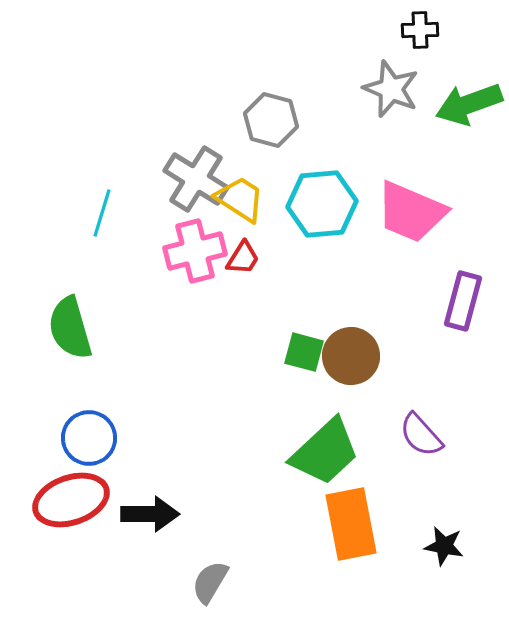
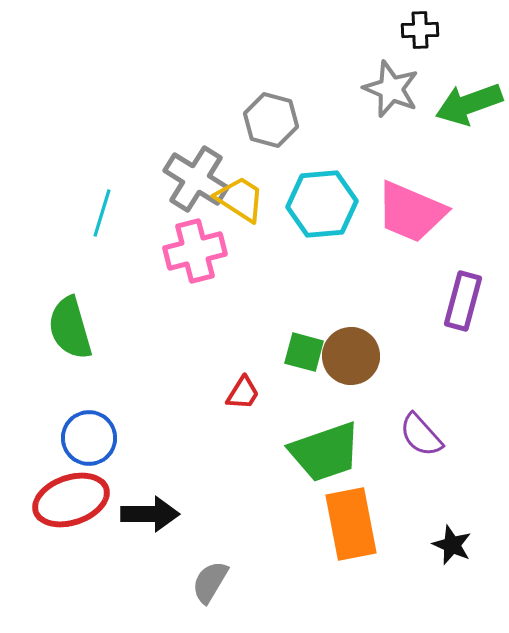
red trapezoid: moved 135 px down
green trapezoid: rotated 24 degrees clockwise
black star: moved 8 px right, 1 px up; rotated 12 degrees clockwise
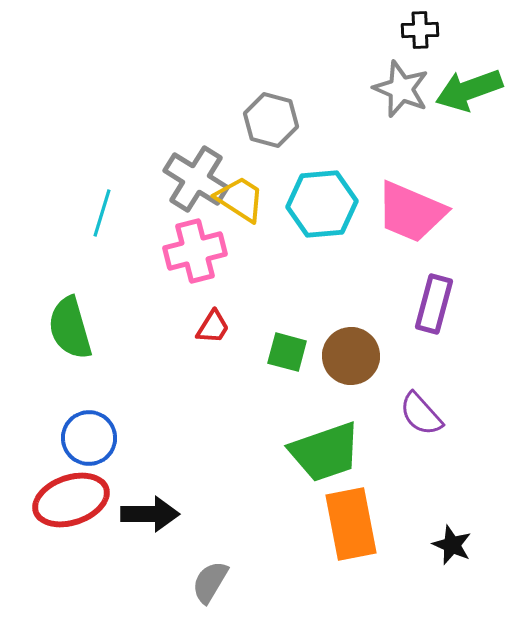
gray star: moved 10 px right
green arrow: moved 14 px up
purple rectangle: moved 29 px left, 3 px down
green square: moved 17 px left
red trapezoid: moved 30 px left, 66 px up
purple semicircle: moved 21 px up
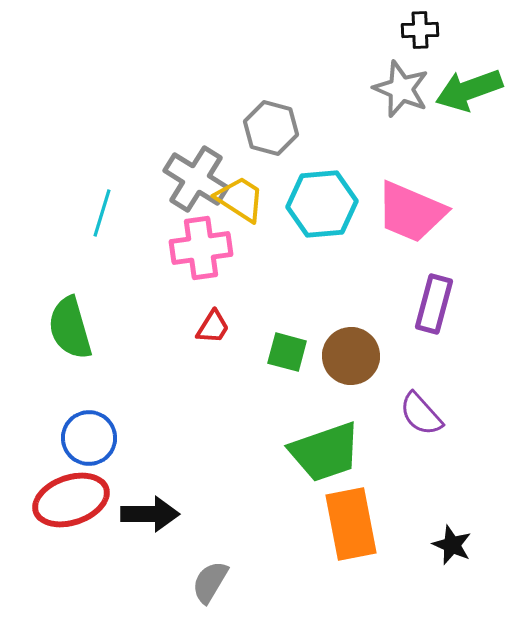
gray hexagon: moved 8 px down
pink cross: moved 6 px right, 3 px up; rotated 6 degrees clockwise
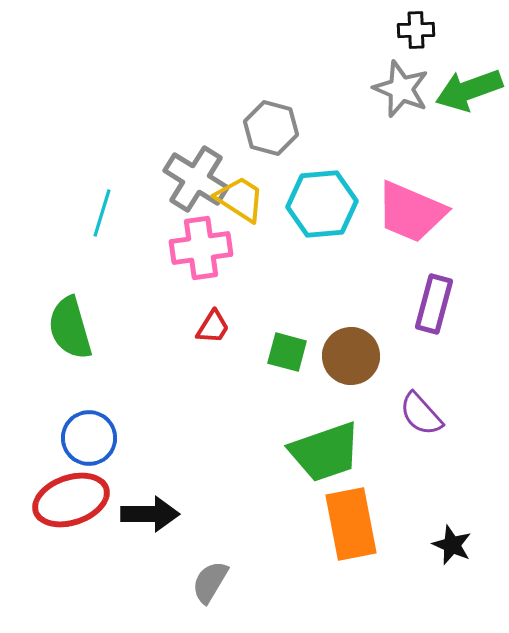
black cross: moved 4 px left
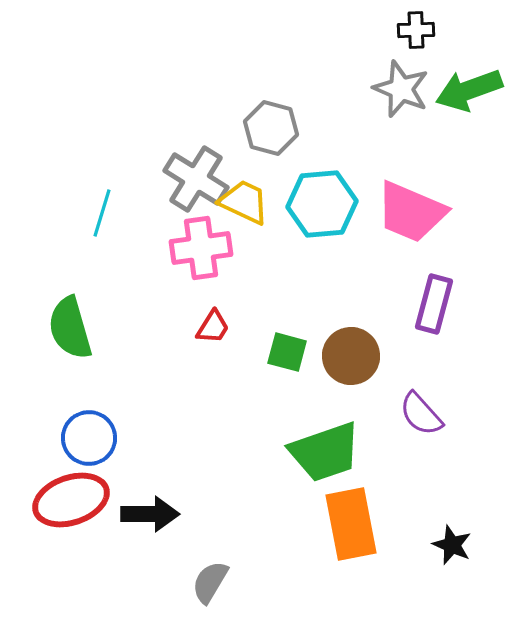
yellow trapezoid: moved 4 px right, 3 px down; rotated 8 degrees counterclockwise
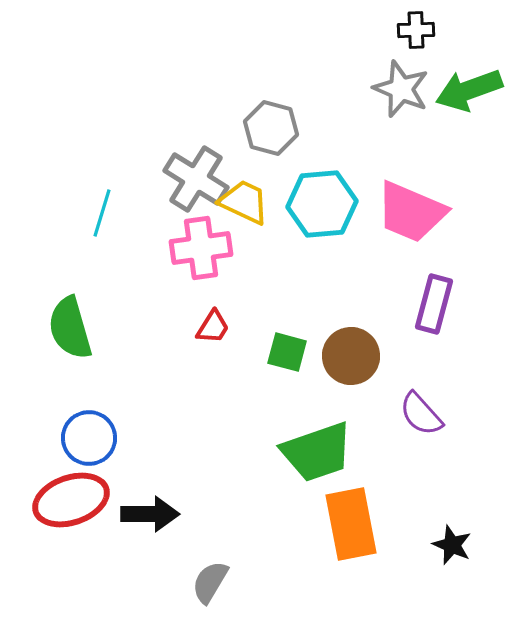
green trapezoid: moved 8 px left
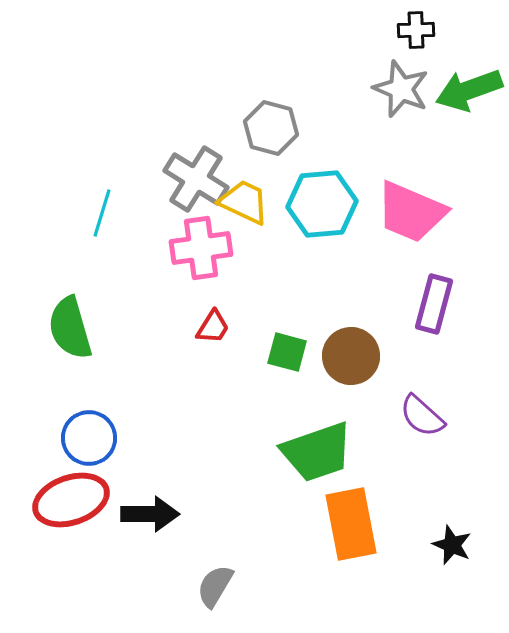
purple semicircle: moved 1 px right, 2 px down; rotated 6 degrees counterclockwise
gray semicircle: moved 5 px right, 4 px down
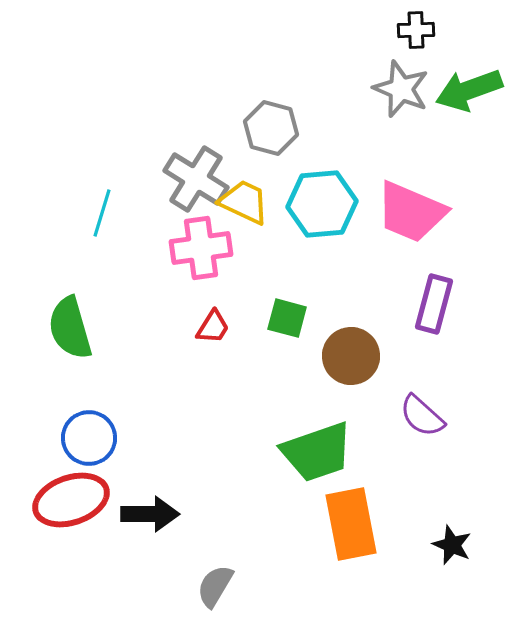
green square: moved 34 px up
